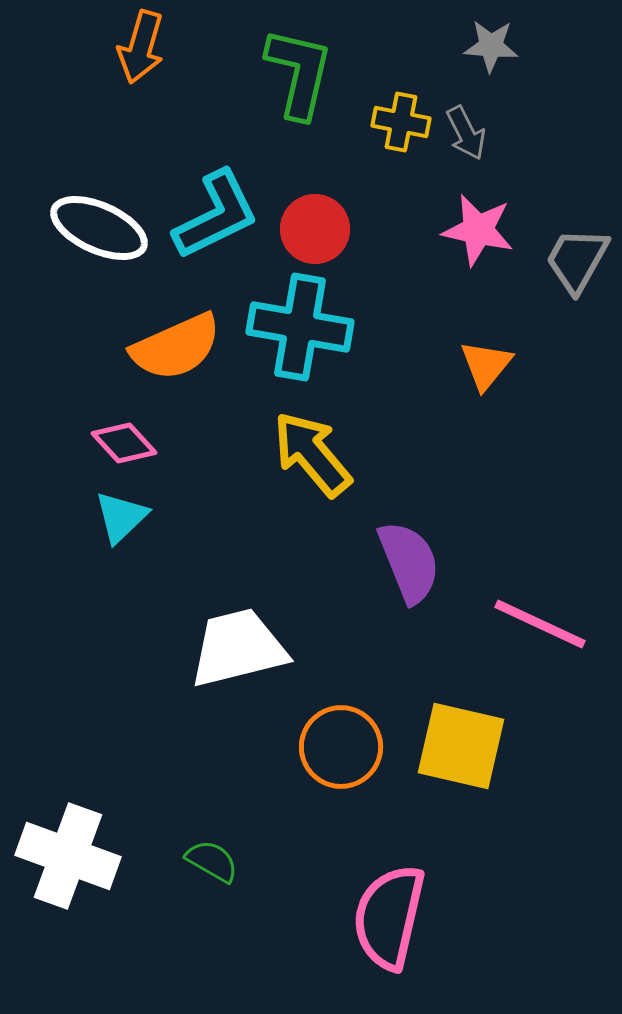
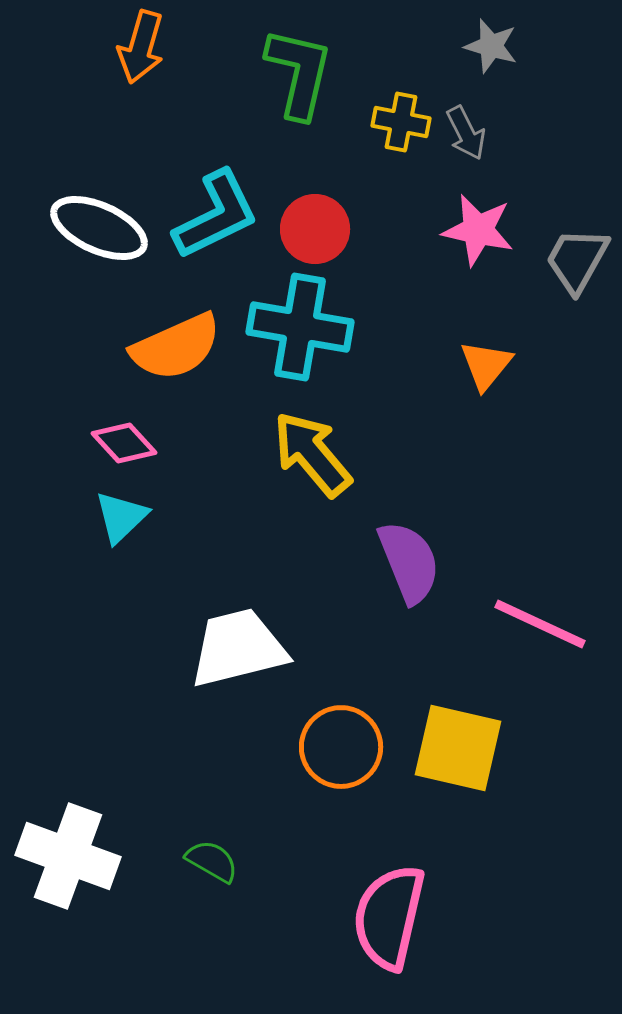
gray star: rotated 12 degrees clockwise
yellow square: moved 3 px left, 2 px down
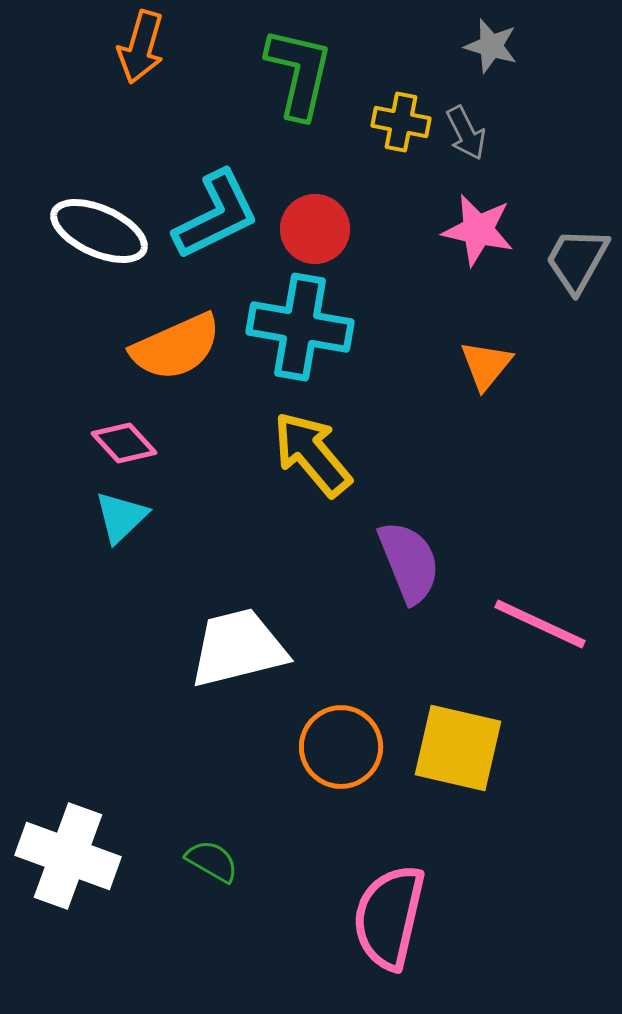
white ellipse: moved 3 px down
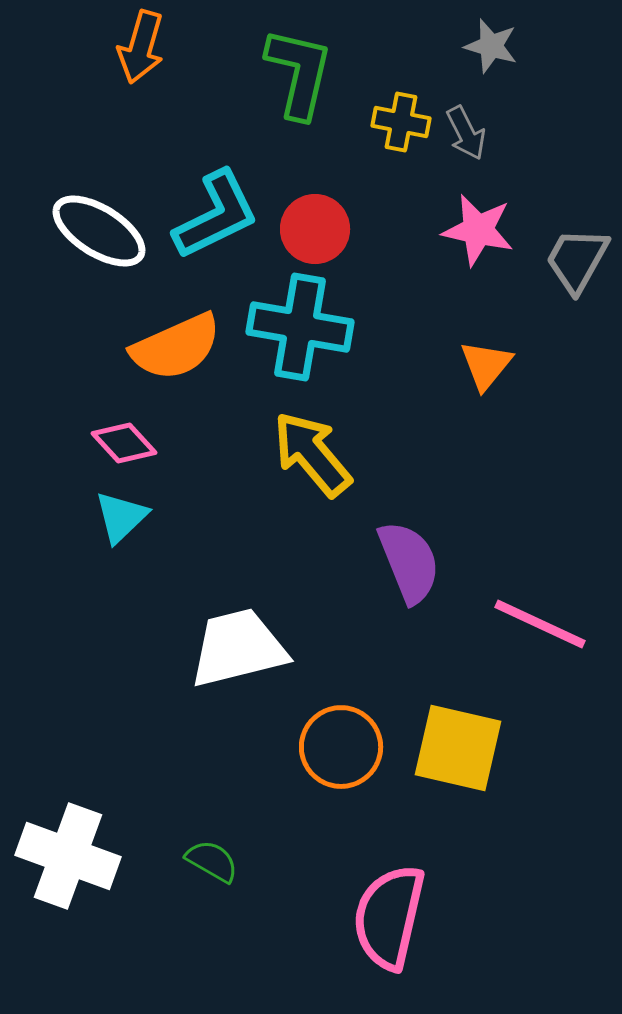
white ellipse: rotated 8 degrees clockwise
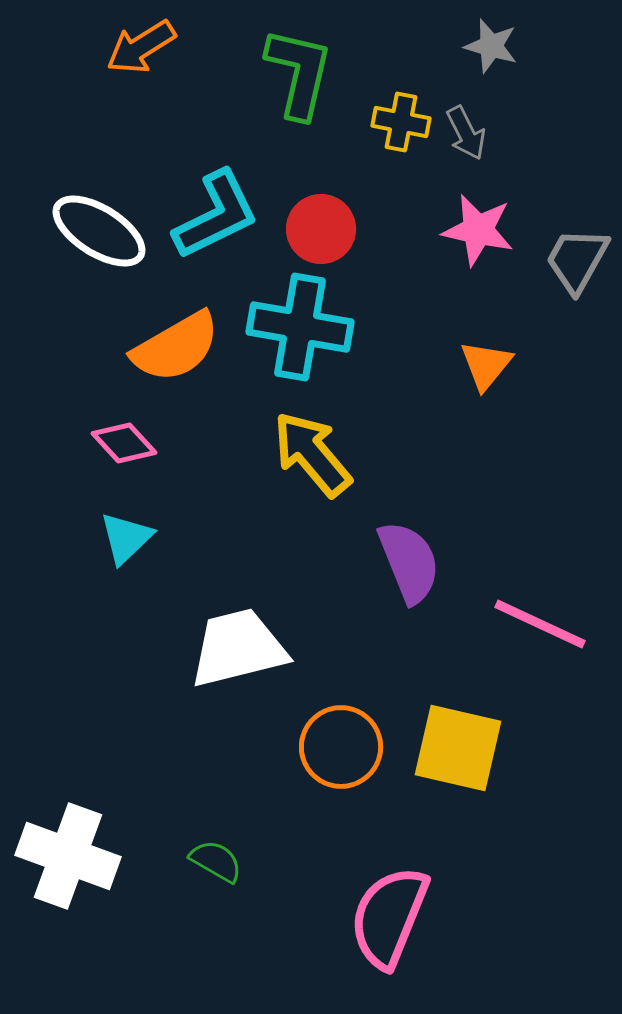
orange arrow: rotated 42 degrees clockwise
red circle: moved 6 px right
orange semicircle: rotated 6 degrees counterclockwise
cyan triangle: moved 5 px right, 21 px down
green semicircle: moved 4 px right
pink semicircle: rotated 9 degrees clockwise
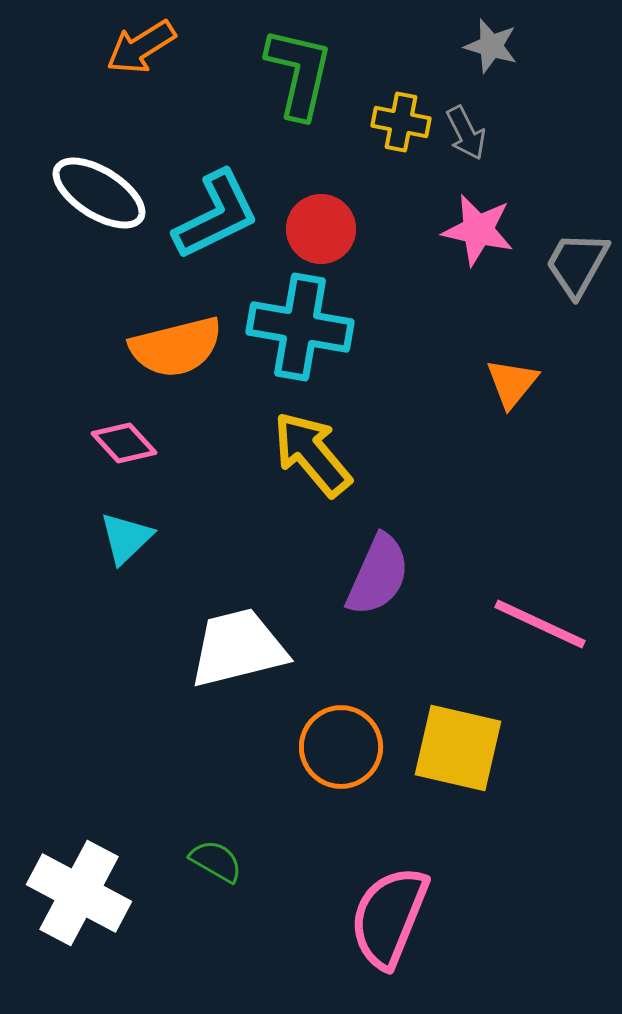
white ellipse: moved 38 px up
gray trapezoid: moved 4 px down
orange semicircle: rotated 16 degrees clockwise
orange triangle: moved 26 px right, 18 px down
purple semicircle: moved 31 px left, 13 px down; rotated 46 degrees clockwise
white cross: moved 11 px right, 37 px down; rotated 8 degrees clockwise
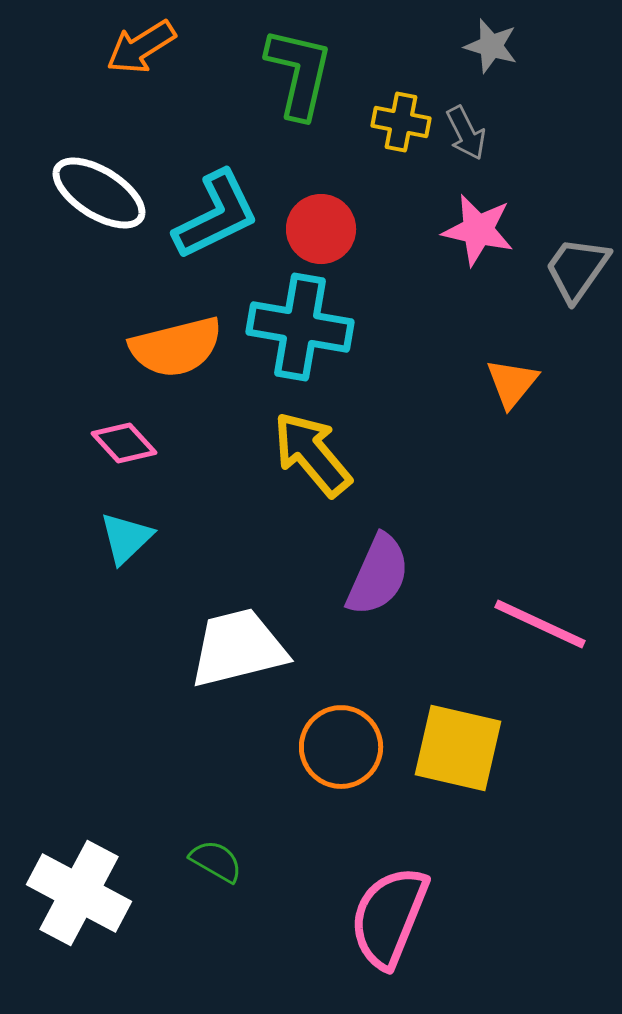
gray trapezoid: moved 5 px down; rotated 6 degrees clockwise
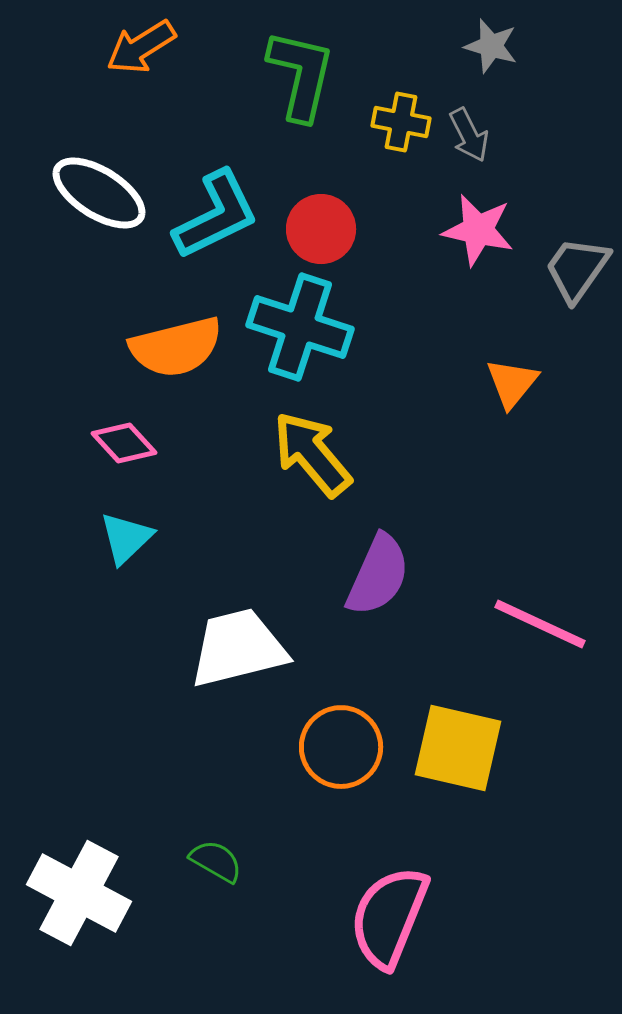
green L-shape: moved 2 px right, 2 px down
gray arrow: moved 3 px right, 2 px down
cyan cross: rotated 8 degrees clockwise
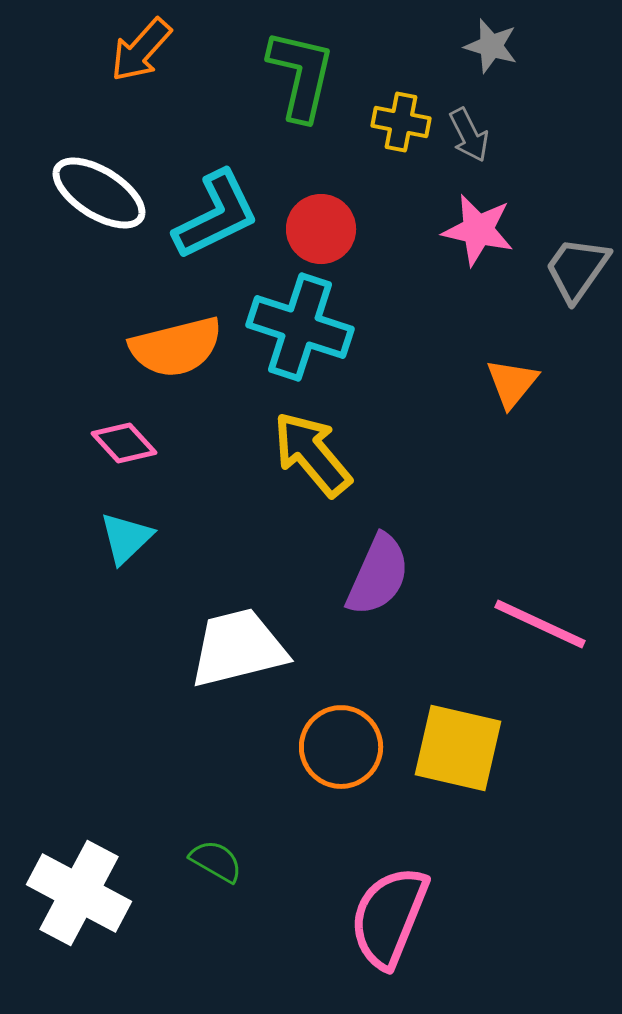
orange arrow: moved 3 px down; rotated 16 degrees counterclockwise
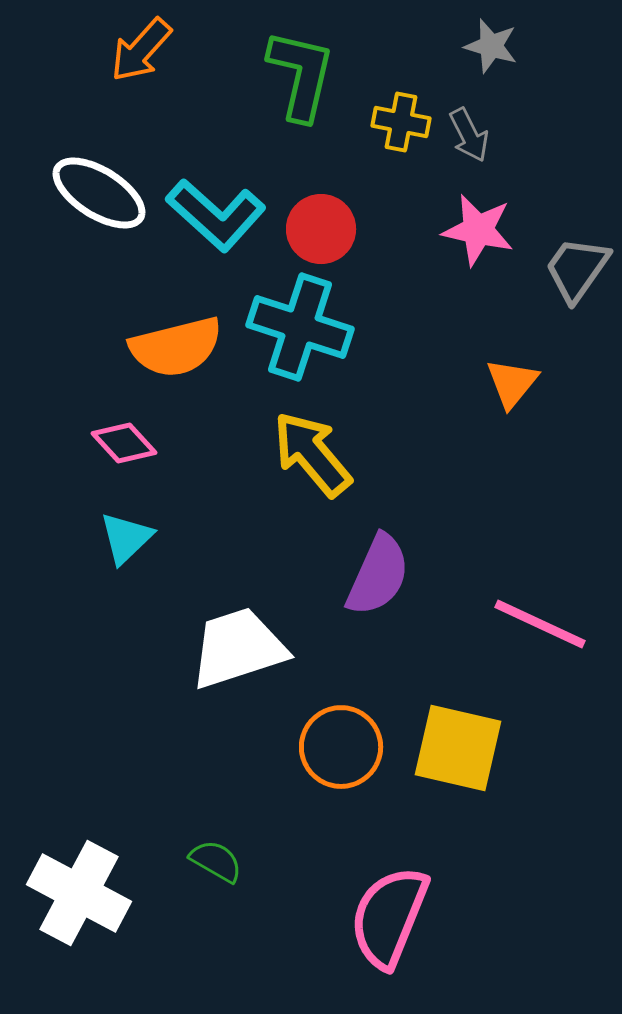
cyan L-shape: rotated 68 degrees clockwise
white trapezoid: rotated 4 degrees counterclockwise
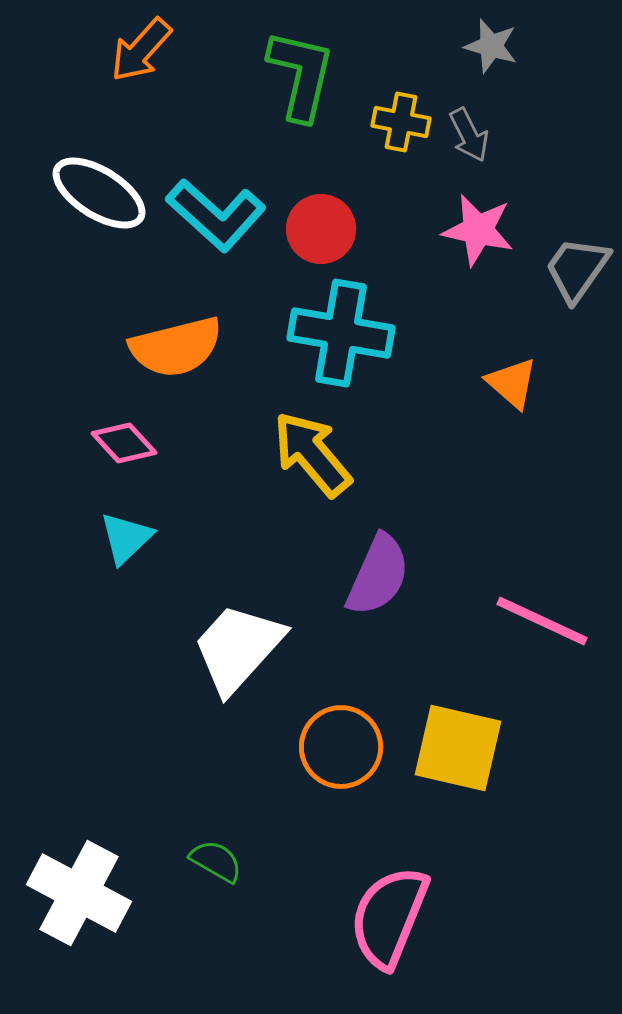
cyan cross: moved 41 px right, 6 px down; rotated 8 degrees counterclockwise
orange triangle: rotated 28 degrees counterclockwise
pink line: moved 2 px right, 3 px up
white trapezoid: rotated 30 degrees counterclockwise
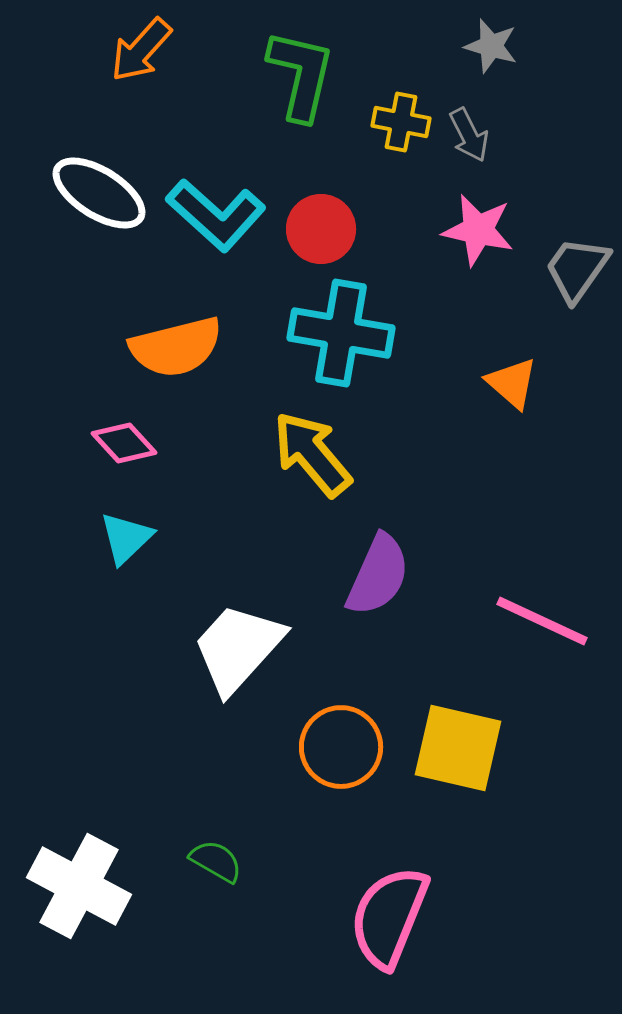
white cross: moved 7 px up
